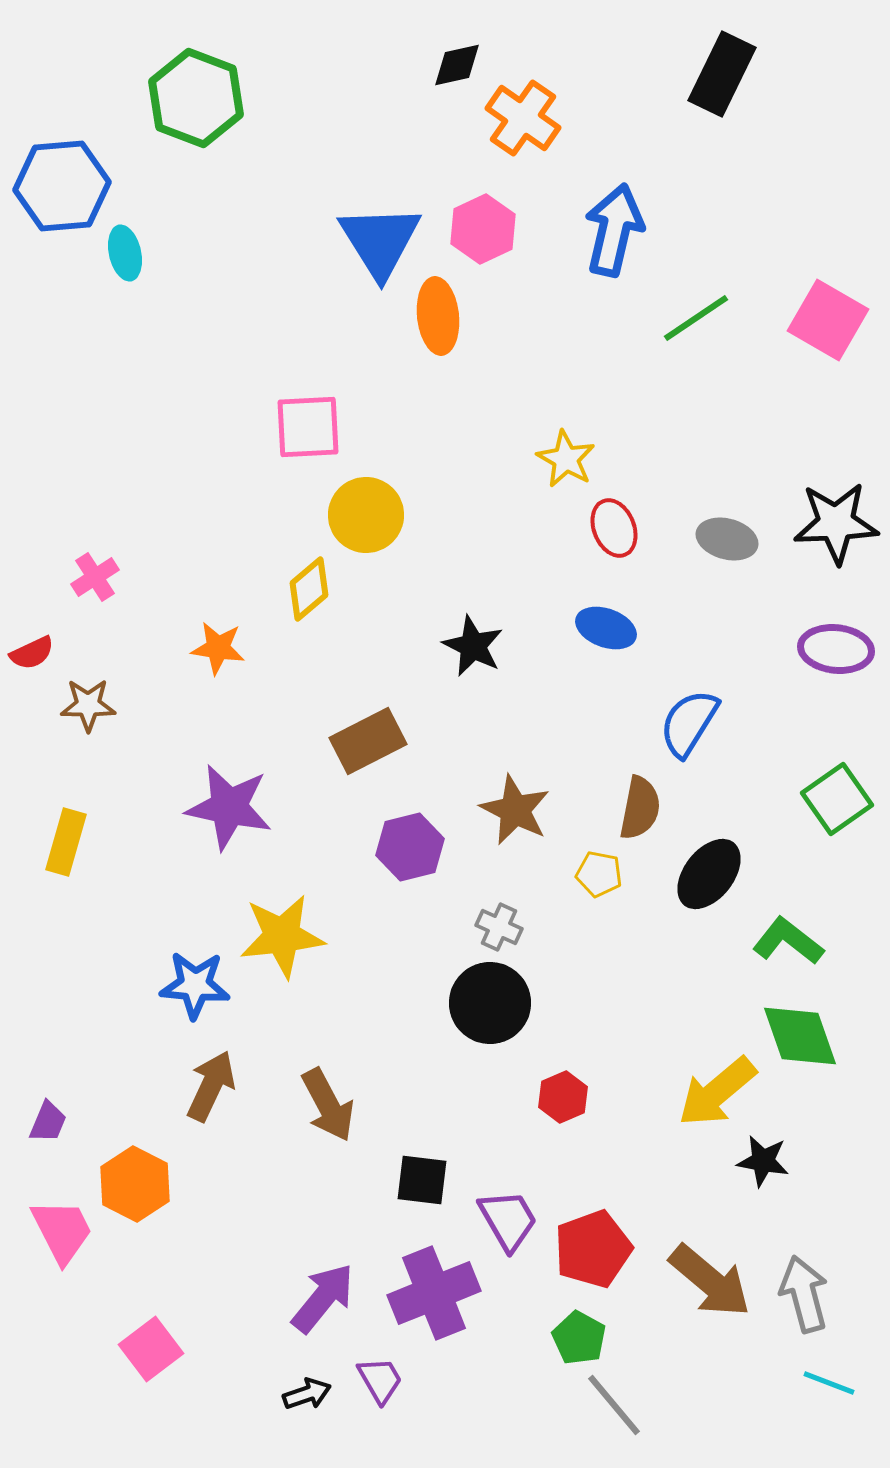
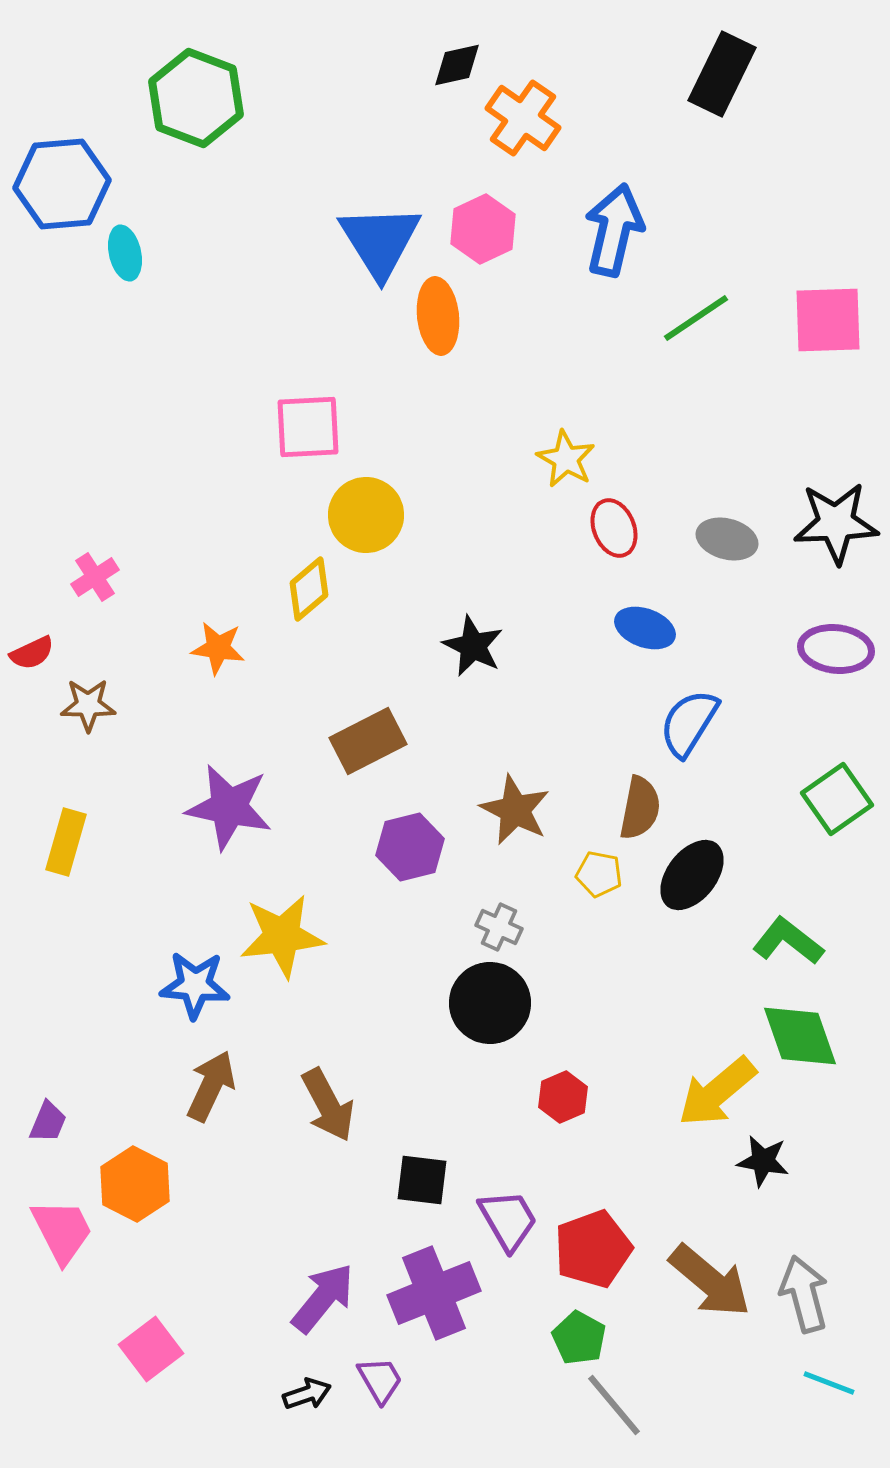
blue hexagon at (62, 186): moved 2 px up
pink square at (828, 320): rotated 32 degrees counterclockwise
blue ellipse at (606, 628): moved 39 px right
black ellipse at (709, 874): moved 17 px left, 1 px down
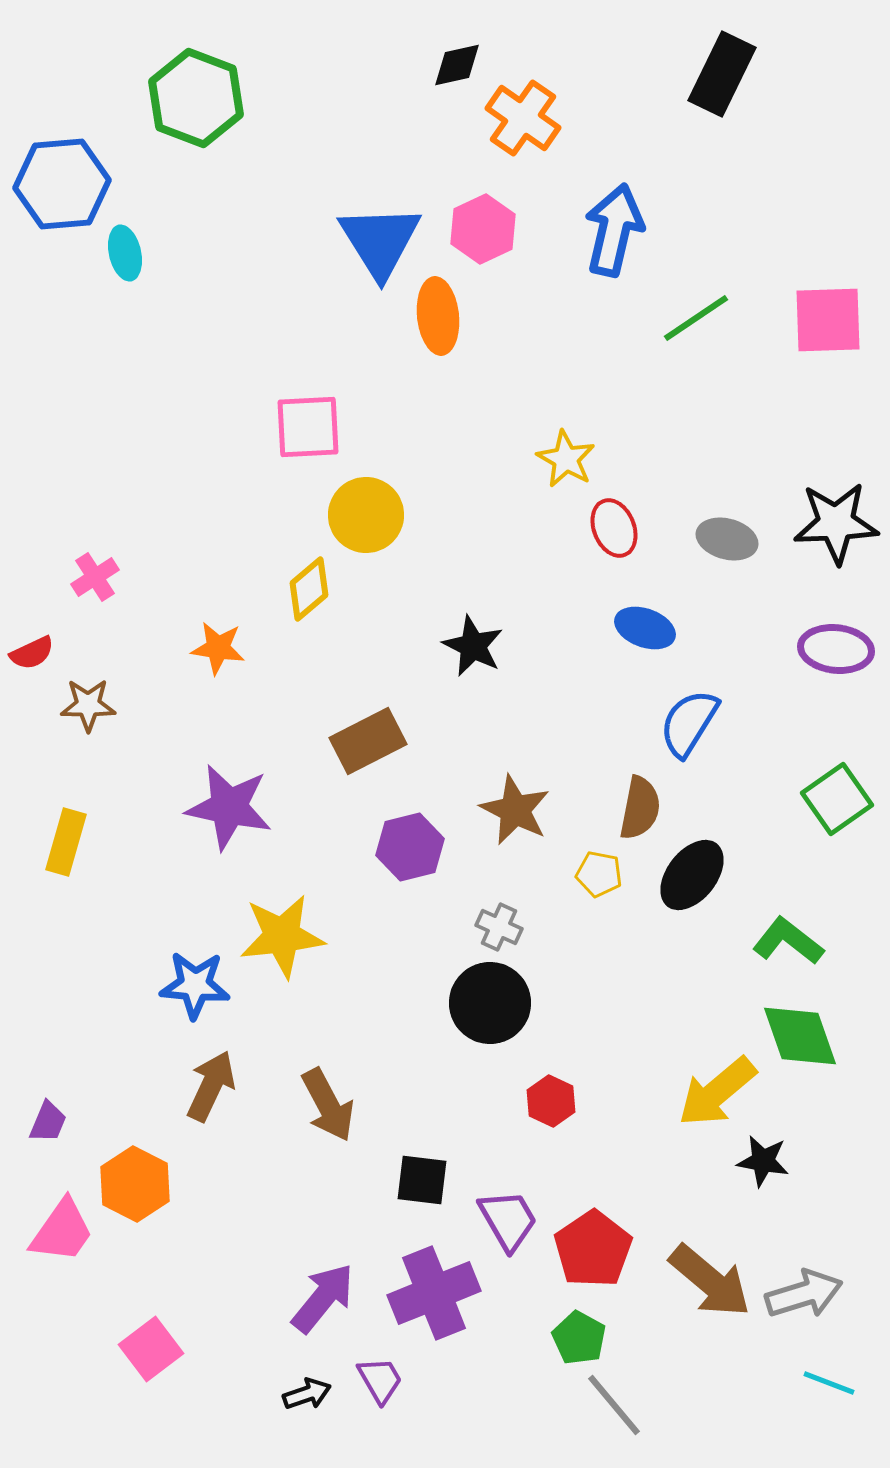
red hexagon at (563, 1097): moved 12 px left, 4 px down; rotated 12 degrees counterclockwise
pink trapezoid at (62, 1231): rotated 62 degrees clockwise
red pentagon at (593, 1249): rotated 14 degrees counterclockwise
gray arrow at (804, 1294): rotated 88 degrees clockwise
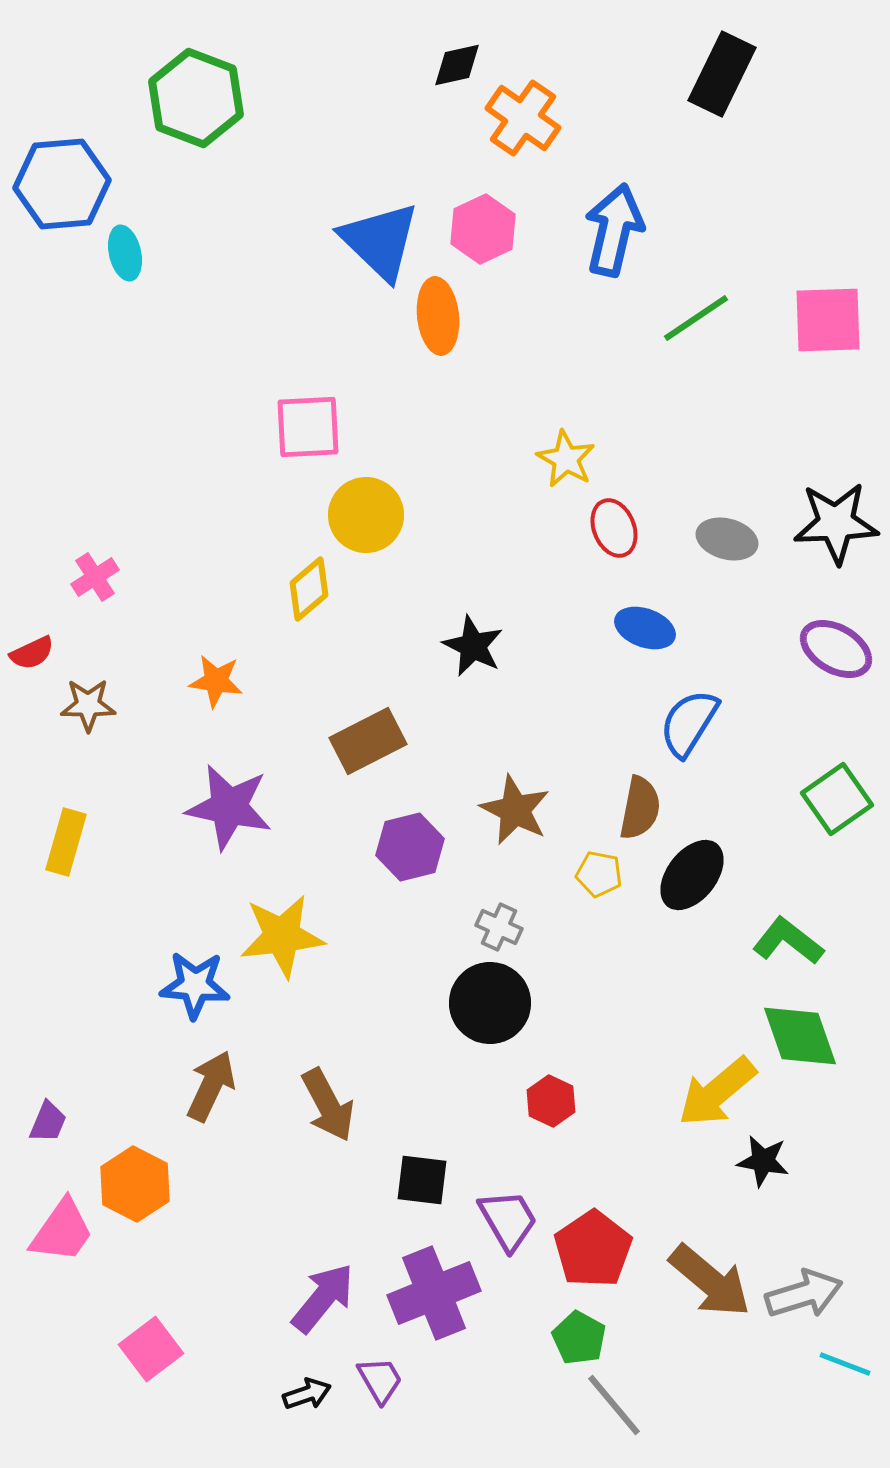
blue triangle at (380, 241): rotated 14 degrees counterclockwise
orange star at (218, 648): moved 2 px left, 33 px down
purple ellipse at (836, 649): rotated 24 degrees clockwise
cyan line at (829, 1383): moved 16 px right, 19 px up
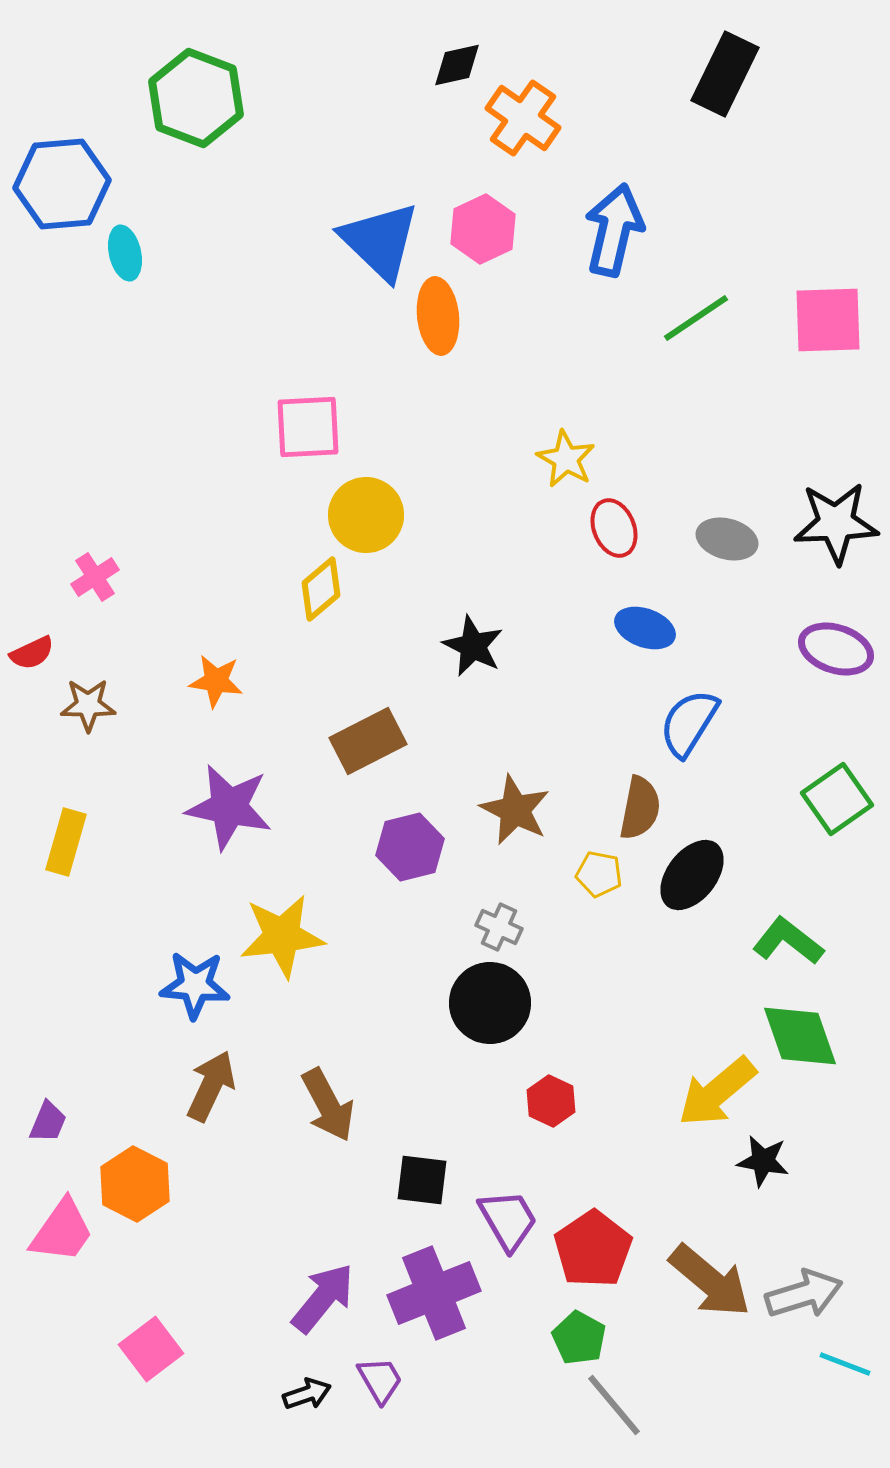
black rectangle at (722, 74): moved 3 px right
yellow diamond at (309, 589): moved 12 px right
purple ellipse at (836, 649): rotated 12 degrees counterclockwise
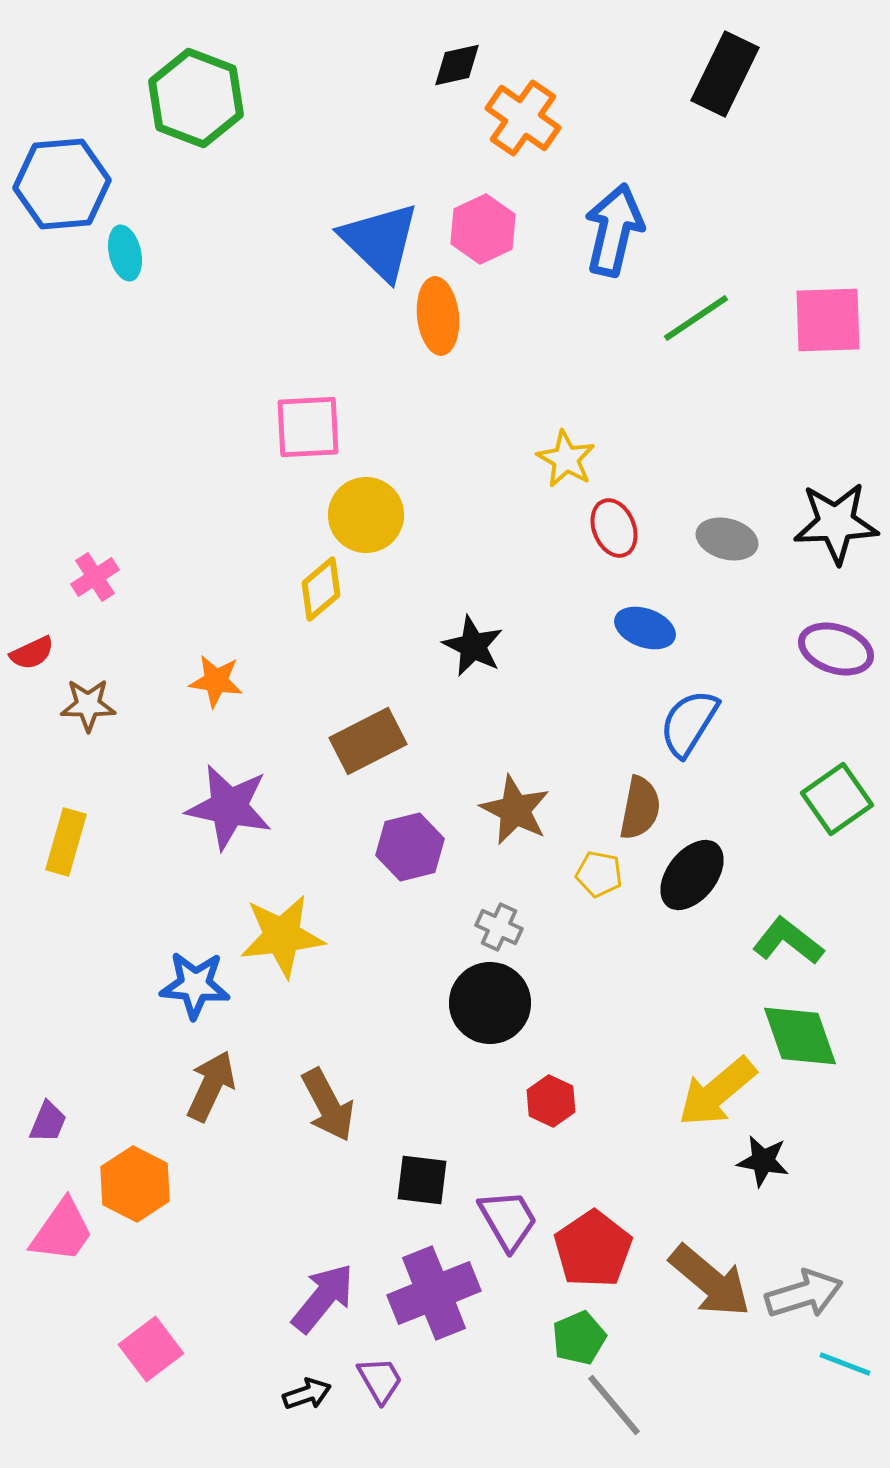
green pentagon at (579, 1338): rotated 20 degrees clockwise
